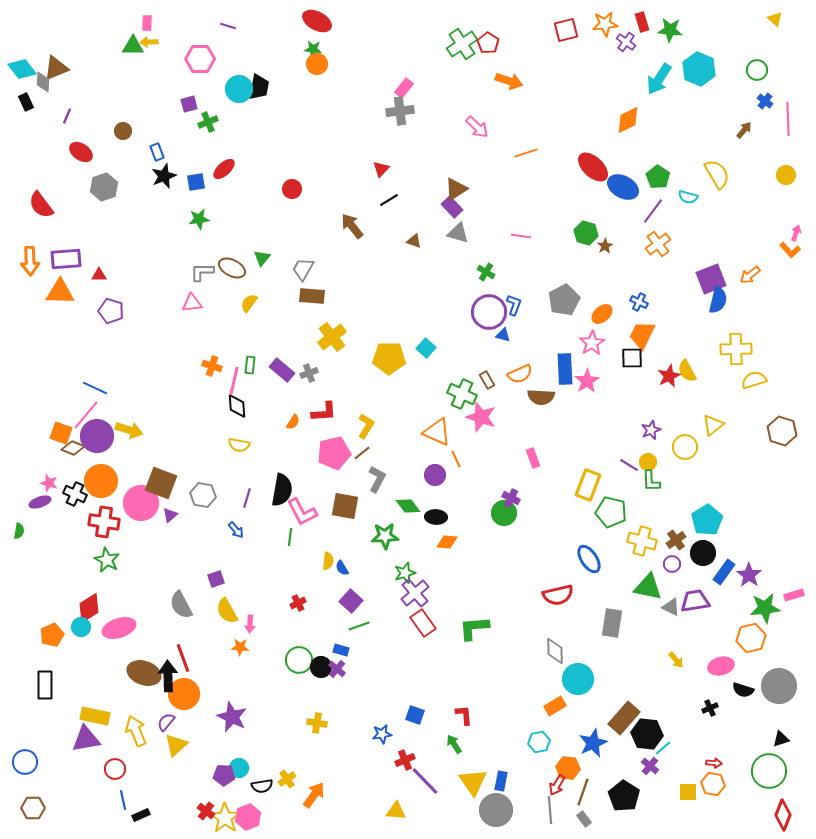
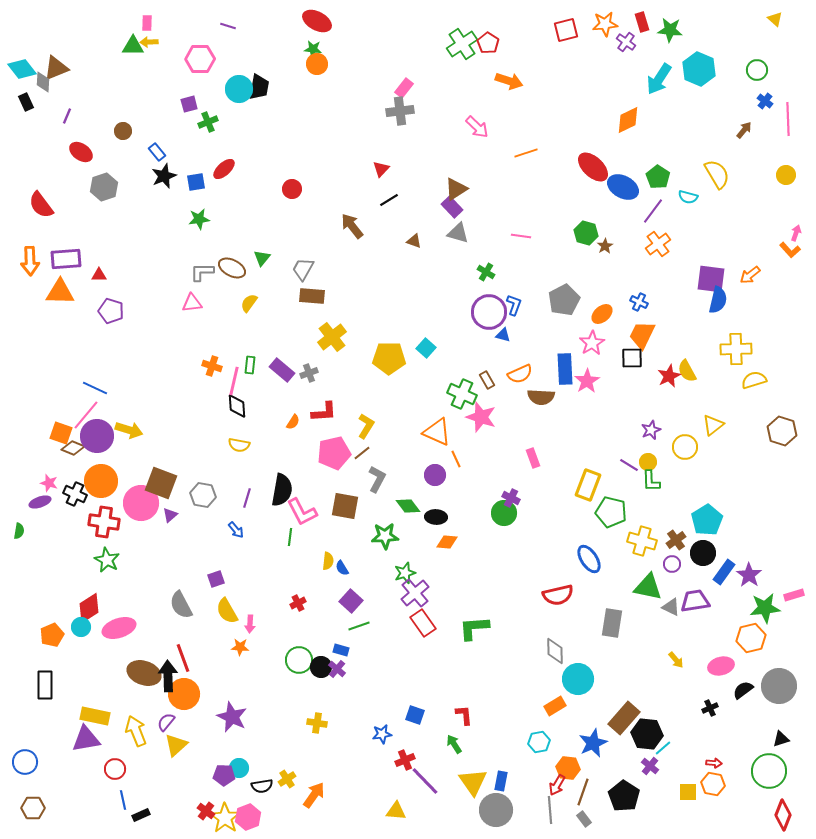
blue rectangle at (157, 152): rotated 18 degrees counterclockwise
purple square at (711, 279): rotated 28 degrees clockwise
black semicircle at (743, 690): rotated 125 degrees clockwise
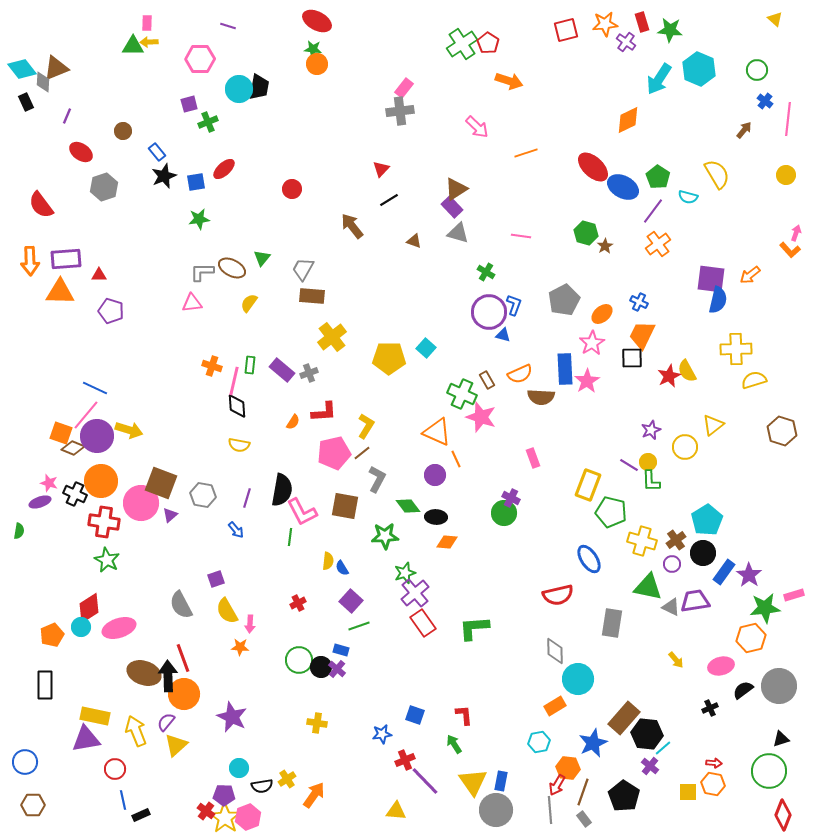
pink line at (788, 119): rotated 8 degrees clockwise
purple pentagon at (224, 775): moved 20 px down
brown hexagon at (33, 808): moved 3 px up
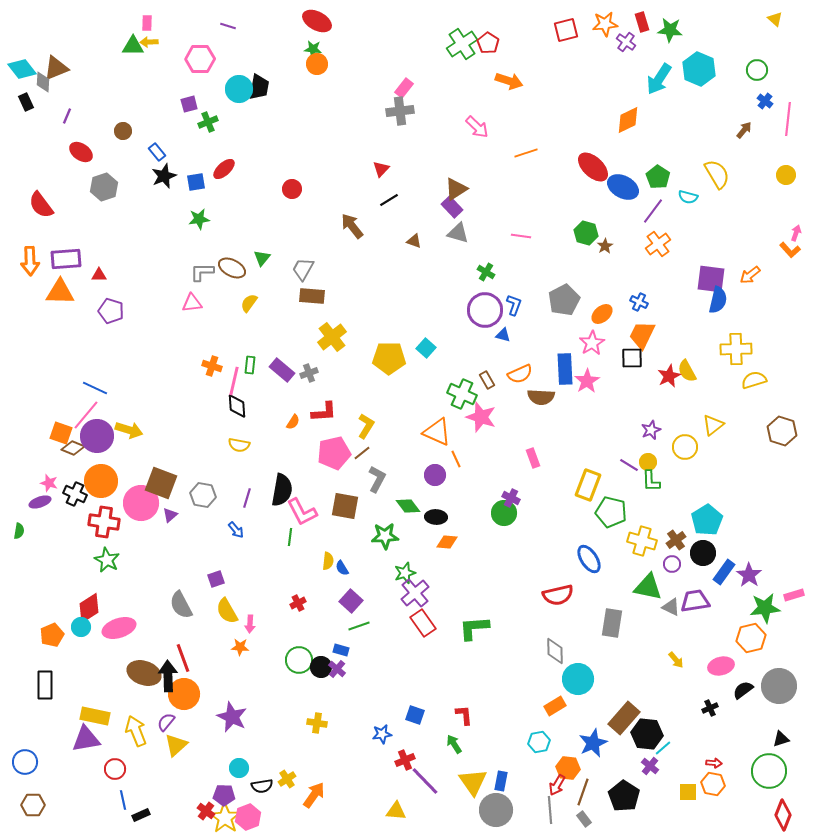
purple circle at (489, 312): moved 4 px left, 2 px up
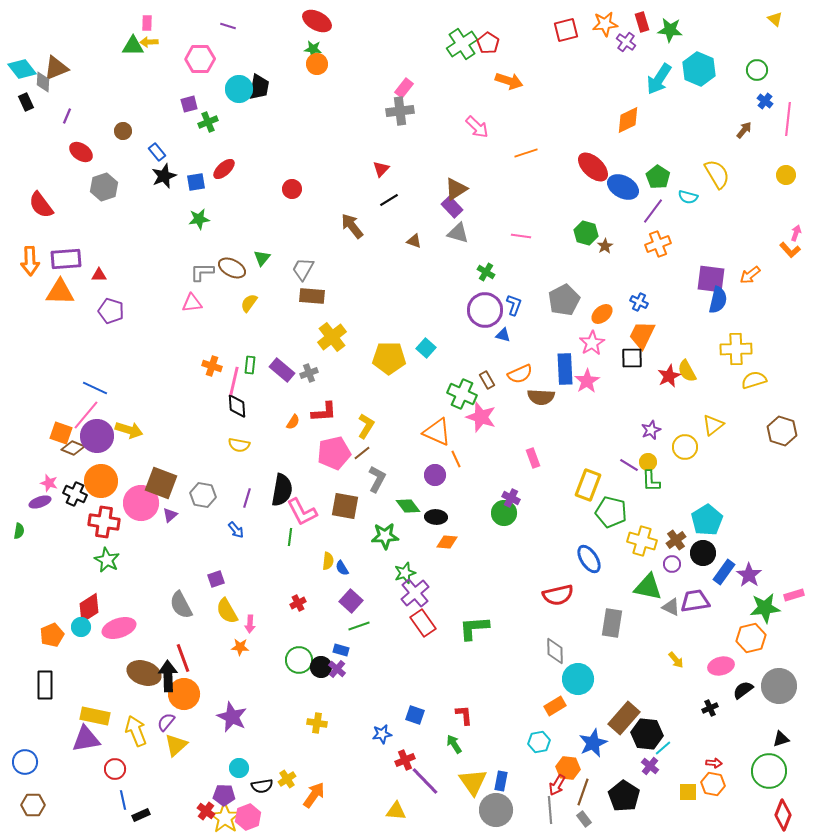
orange cross at (658, 244): rotated 15 degrees clockwise
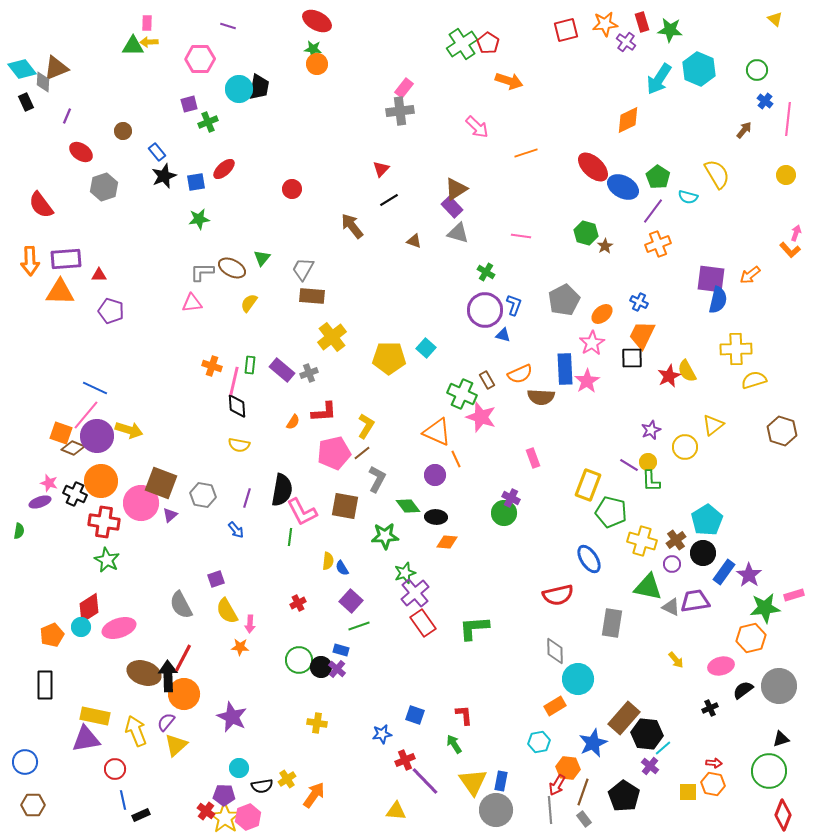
red line at (183, 658): rotated 48 degrees clockwise
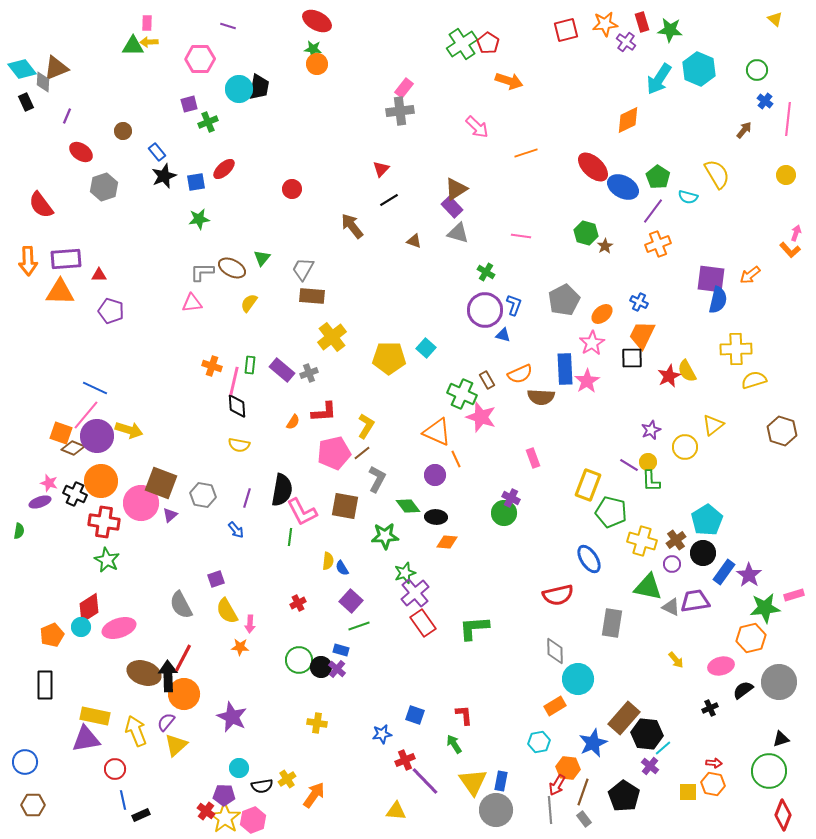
orange arrow at (30, 261): moved 2 px left
gray circle at (779, 686): moved 4 px up
pink hexagon at (248, 817): moved 5 px right, 3 px down
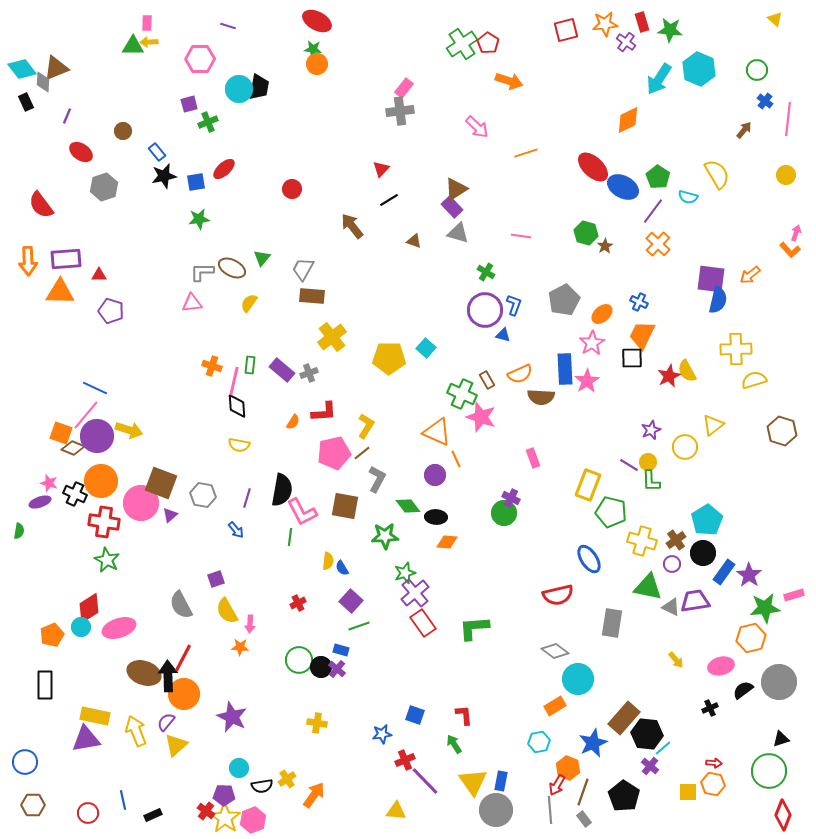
black star at (164, 176): rotated 10 degrees clockwise
orange cross at (658, 244): rotated 25 degrees counterclockwise
gray diamond at (555, 651): rotated 52 degrees counterclockwise
orange hexagon at (568, 768): rotated 15 degrees clockwise
red circle at (115, 769): moved 27 px left, 44 px down
black rectangle at (141, 815): moved 12 px right
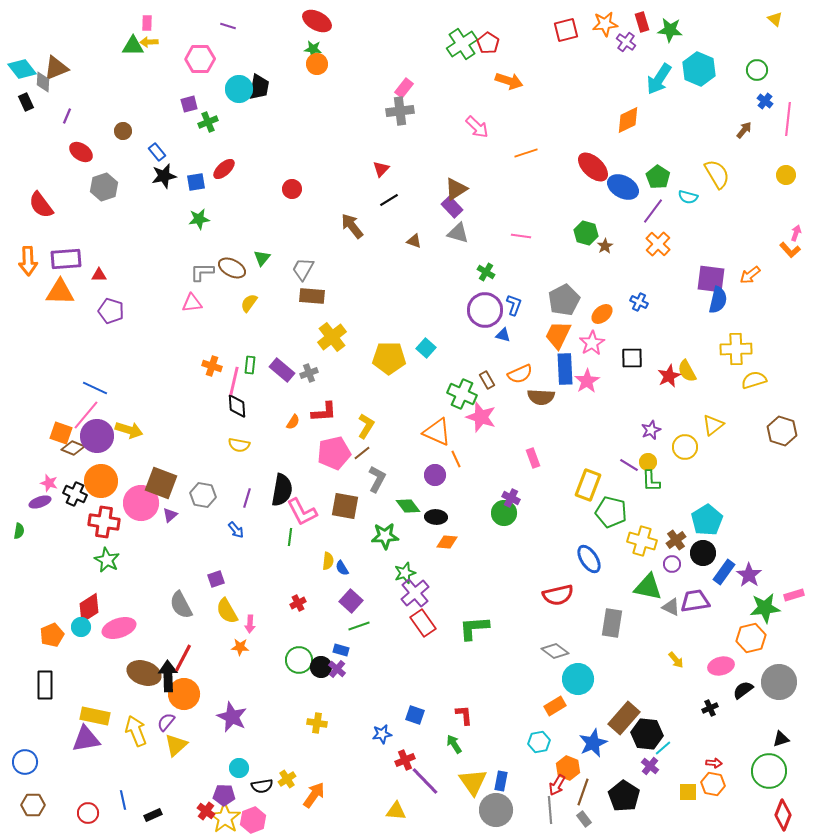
orange trapezoid at (642, 335): moved 84 px left
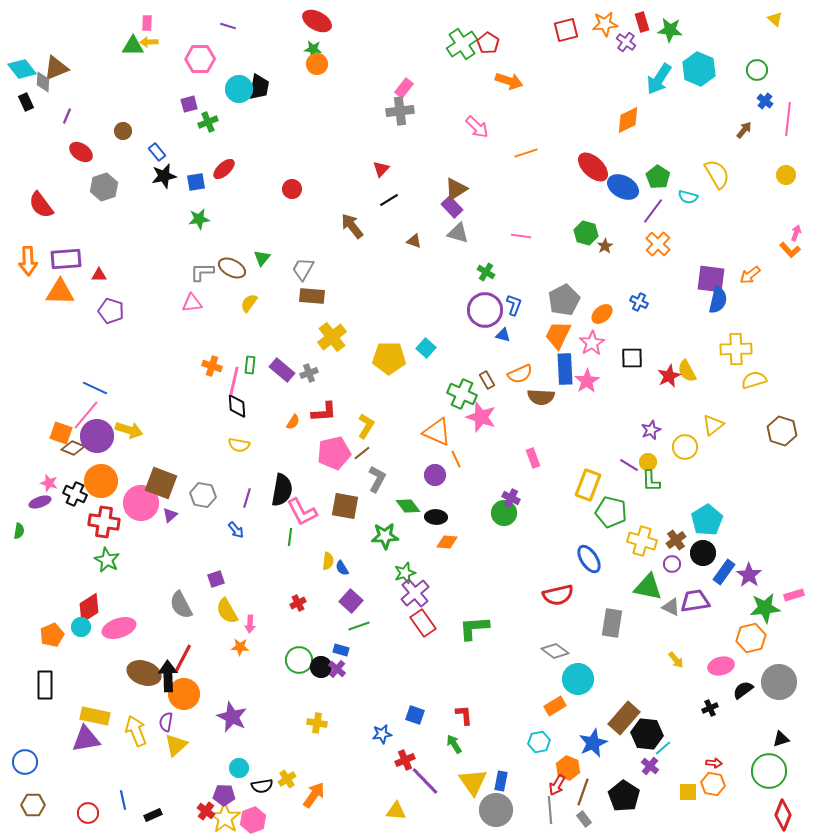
purple semicircle at (166, 722): rotated 30 degrees counterclockwise
